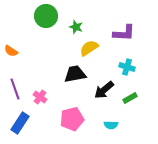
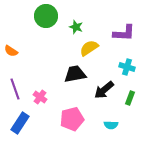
green rectangle: rotated 40 degrees counterclockwise
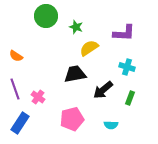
orange semicircle: moved 5 px right, 5 px down
black arrow: moved 1 px left
pink cross: moved 2 px left
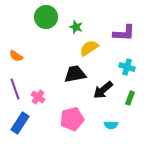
green circle: moved 1 px down
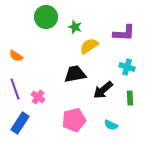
green star: moved 1 px left
yellow semicircle: moved 2 px up
green rectangle: rotated 24 degrees counterclockwise
pink pentagon: moved 2 px right, 1 px down
cyan semicircle: rotated 24 degrees clockwise
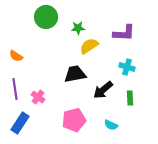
green star: moved 3 px right, 1 px down; rotated 24 degrees counterclockwise
purple line: rotated 10 degrees clockwise
